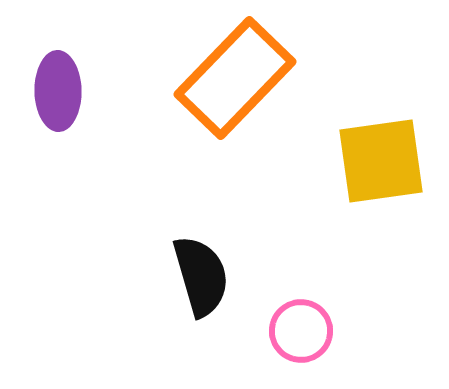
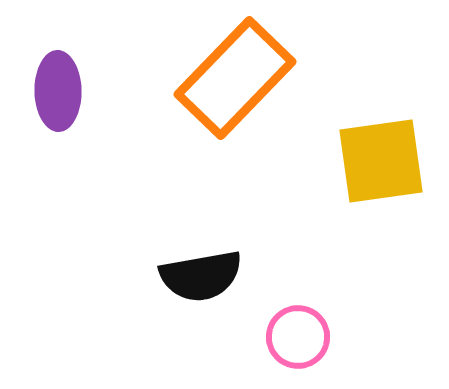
black semicircle: rotated 96 degrees clockwise
pink circle: moved 3 px left, 6 px down
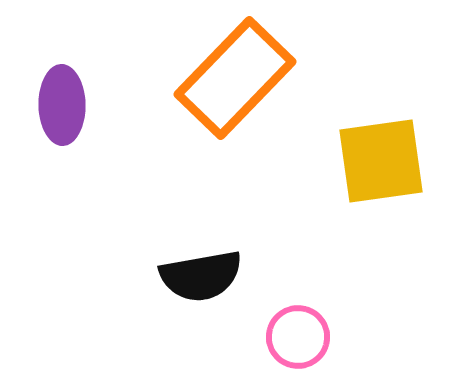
purple ellipse: moved 4 px right, 14 px down
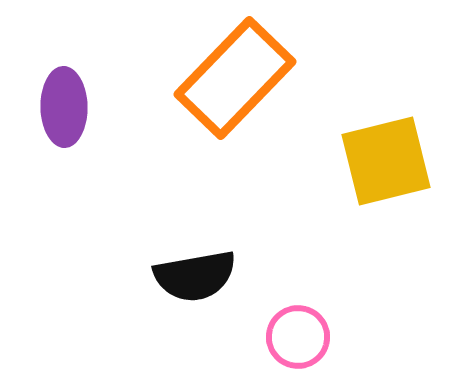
purple ellipse: moved 2 px right, 2 px down
yellow square: moved 5 px right; rotated 6 degrees counterclockwise
black semicircle: moved 6 px left
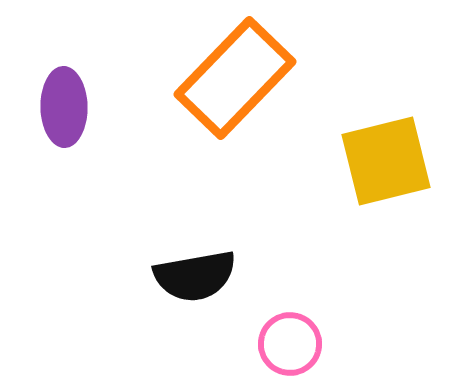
pink circle: moved 8 px left, 7 px down
